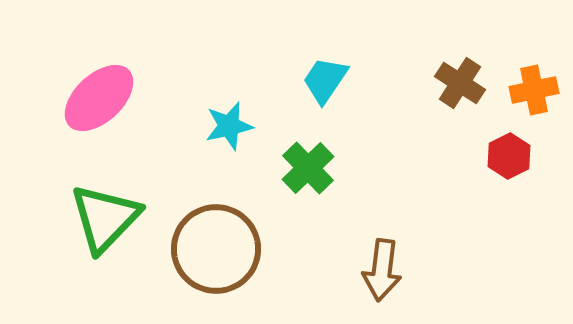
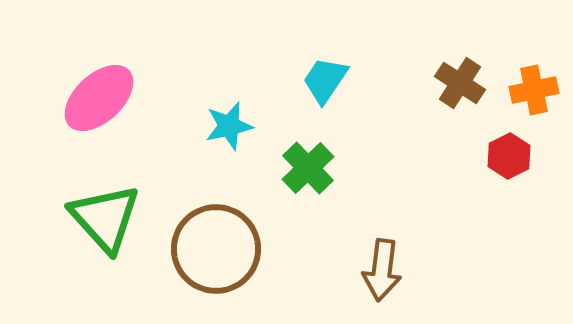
green triangle: rotated 26 degrees counterclockwise
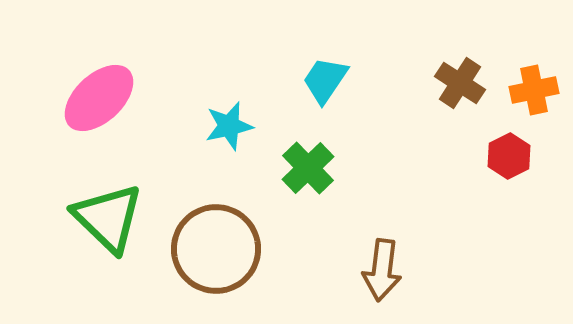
green triangle: moved 3 px right; rotated 4 degrees counterclockwise
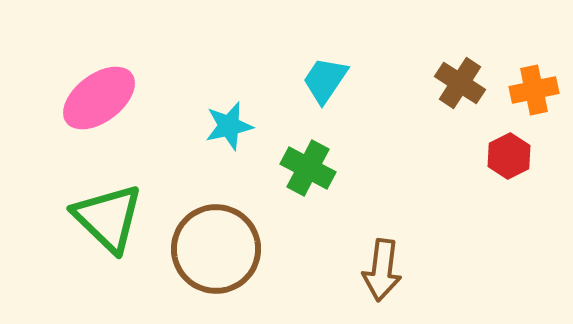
pink ellipse: rotated 6 degrees clockwise
green cross: rotated 18 degrees counterclockwise
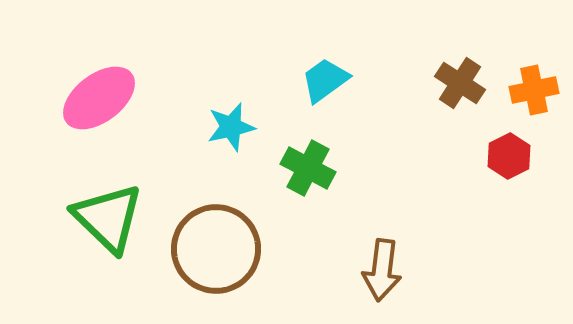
cyan trapezoid: rotated 20 degrees clockwise
cyan star: moved 2 px right, 1 px down
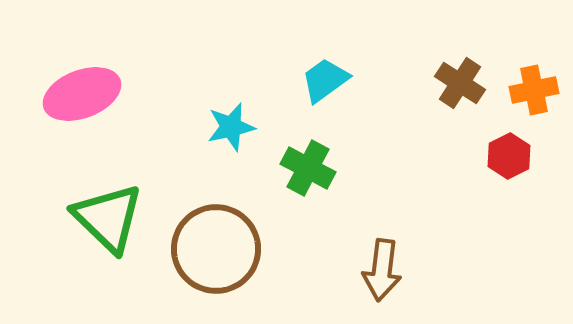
pink ellipse: moved 17 px left, 4 px up; rotated 16 degrees clockwise
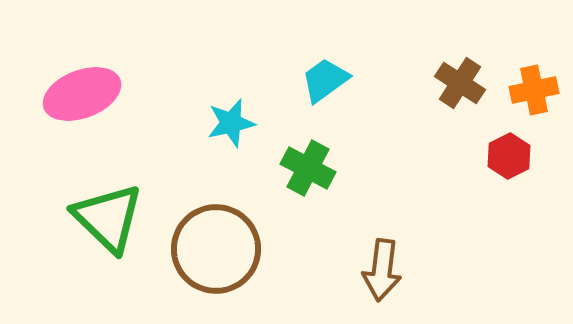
cyan star: moved 4 px up
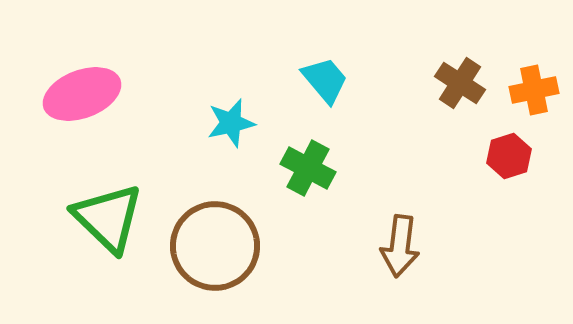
cyan trapezoid: rotated 86 degrees clockwise
red hexagon: rotated 9 degrees clockwise
brown circle: moved 1 px left, 3 px up
brown arrow: moved 18 px right, 24 px up
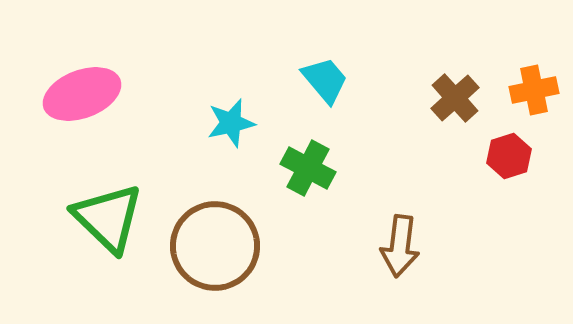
brown cross: moved 5 px left, 15 px down; rotated 15 degrees clockwise
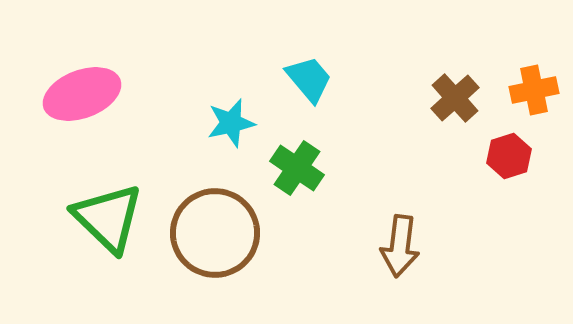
cyan trapezoid: moved 16 px left, 1 px up
green cross: moved 11 px left; rotated 6 degrees clockwise
brown circle: moved 13 px up
